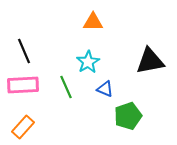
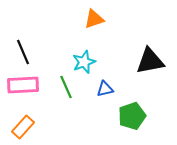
orange triangle: moved 1 px right, 3 px up; rotated 20 degrees counterclockwise
black line: moved 1 px left, 1 px down
cyan star: moved 4 px left; rotated 10 degrees clockwise
blue triangle: rotated 36 degrees counterclockwise
green pentagon: moved 4 px right
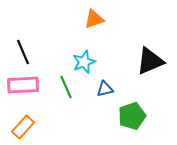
black triangle: rotated 12 degrees counterclockwise
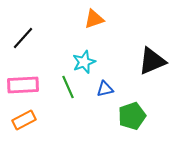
black line: moved 14 px up; rotated 65 degrees clockwise
black triangle: moved 2 px right
green line: moved 2 px right
orange rectangle: moved 1 px right, 7 px up; rotated 20 degrees clockwise
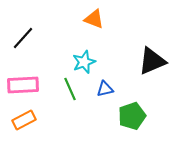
orange triangle: rotated 40 degrees clockwise
green line: moved 2 px right, 2 px down
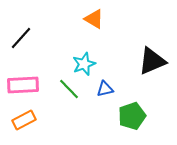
orange triangle: rotated 10 degrees clockwise
black line: moved 2 px left
cyan star: moved 2 px down
green line: moved 1 px left; rotated 20 degrees counterclockwise
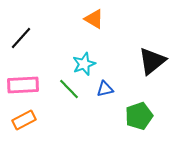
black triangle: rotated 16 degrees counterclockwise
green pentagon: moved 7 px right
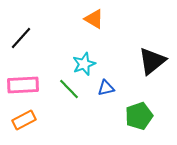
blue triangle: moved 1 px right, 1 px up
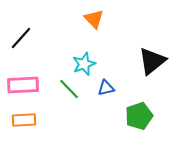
orange triangle: rotated 15 degrees clockwise
orange rectangle: rotated 25 degrees clockwise
